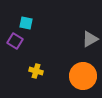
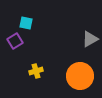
purple square: rotated 28 degrees clockwise
yellow cross: rotated 32 degrees counterclockwise
orange circle: moved 3 px left
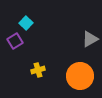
cyan square: rotated 32 degrees clockwise
yellow cross: moved 2 px right, 1 px up
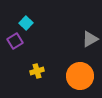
yellow cross: moved 1 px left, 1 px down
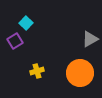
orange circle: moved 3 px up
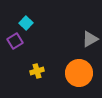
orange circle: moved 1 px left
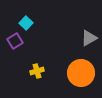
gray triangle: moved 1 px left, 1 px up
orange circle: moved 2 px right
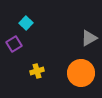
purple square: moved 1 px left, 3 px down
